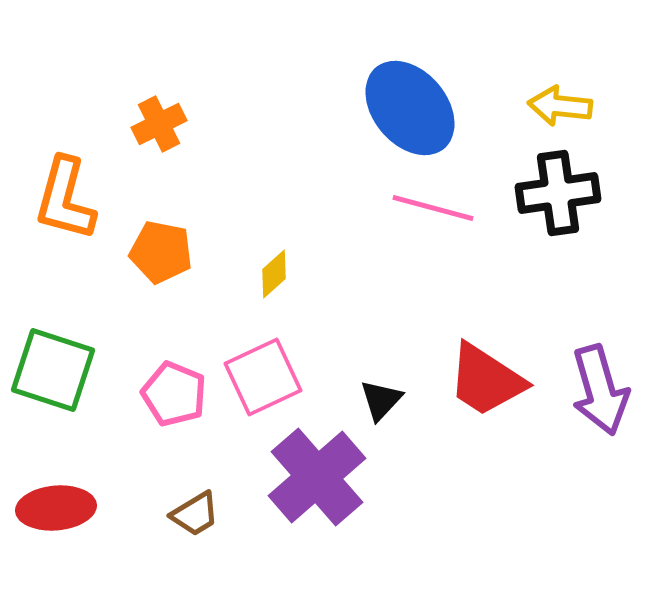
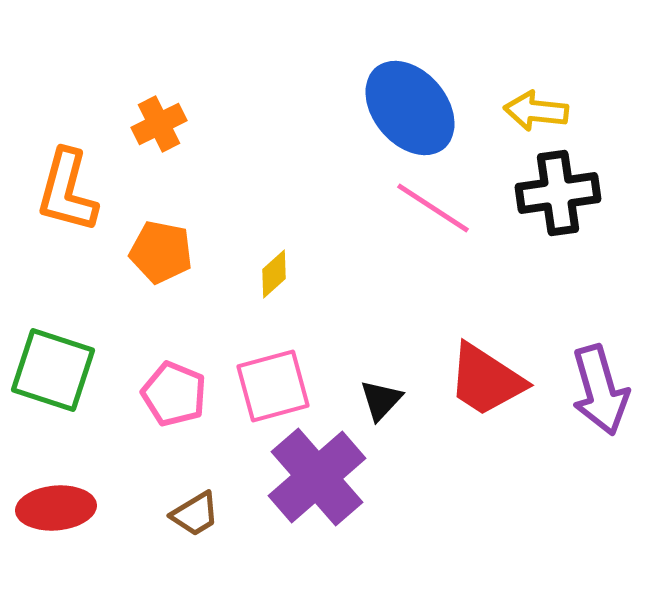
yellow arrow: moved 24 px left, 5 px down
orange L-shape: moved 2 px right, 8 px up
pink line: rotated 18 degrees clockwise
pink square: moved 10 px right, 9 px down; rotated 10 degrees clockwise
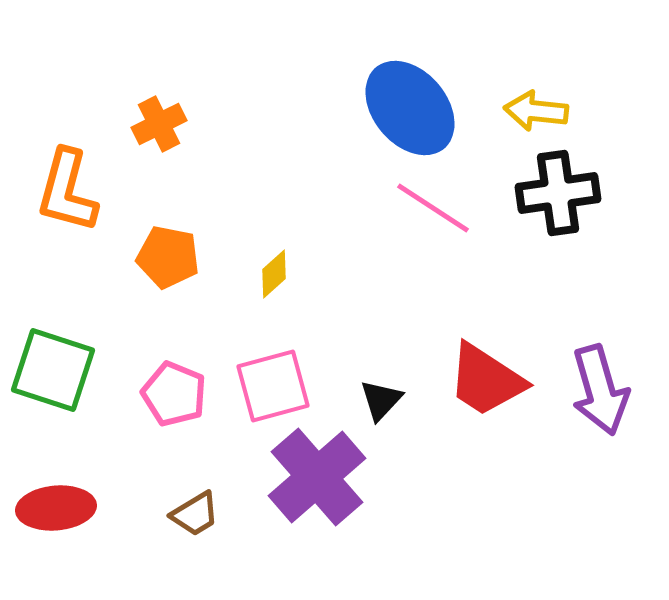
orange pentagon: moved 7 px right, 5 px down
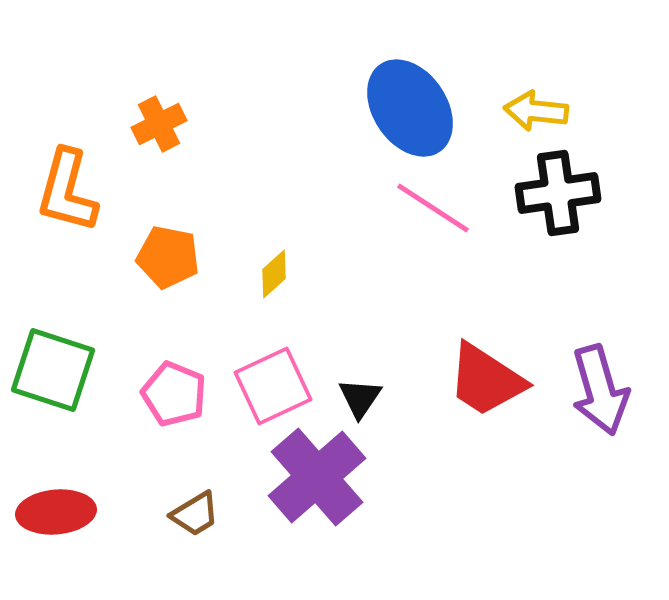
blue ellipse: rotated 6 degrees clockwise
pink square: rotated 10 degrees counterclockwise
black triangle: moved 21 px left, 2 px up; rotated 9 degrees counterclockwise
red ellipse: moved 4 px down
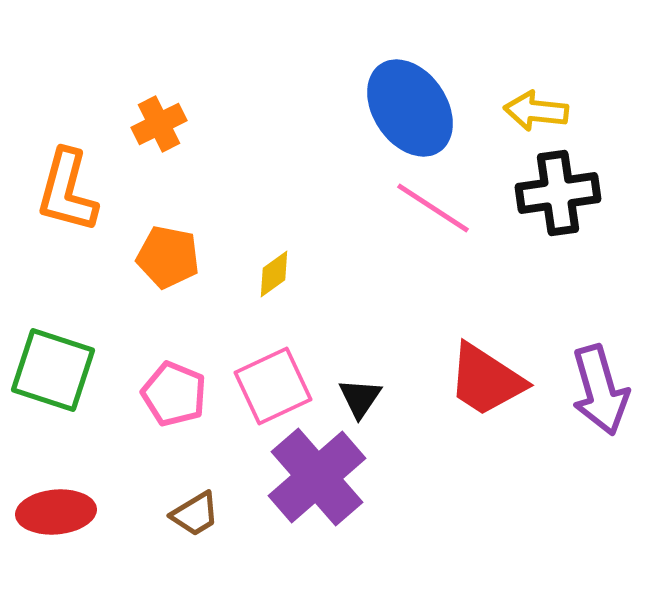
yellow diamond: rotated 6 degrees clockwise
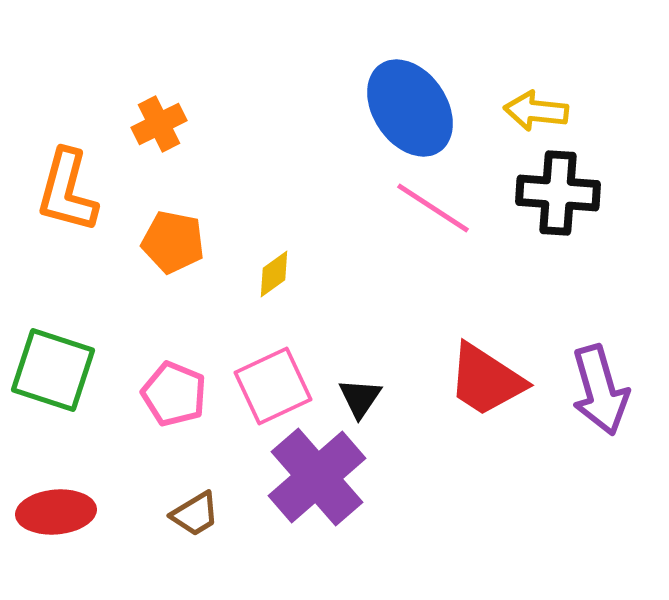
black cross: rotated 12 degrees clockwise
orange pentagon: moved 5 px right, 15 px up
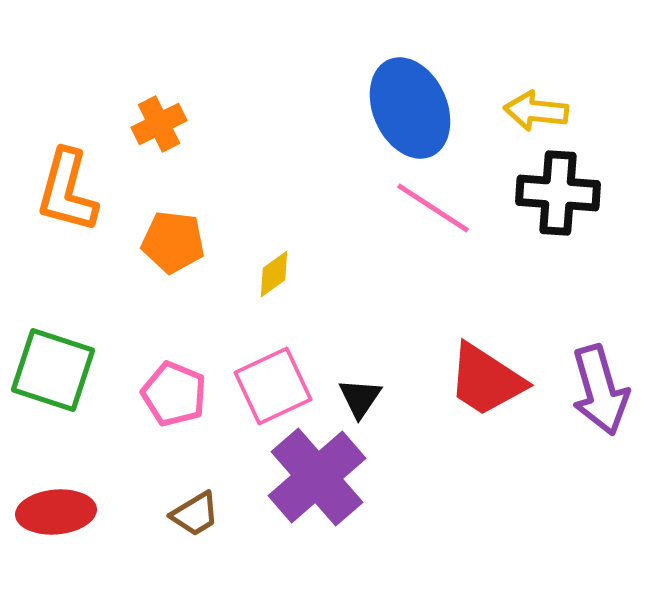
blue ellipse: rotated 10 degrees clockwise
orange pentagon: rotated 4 degrees counterclockwise
